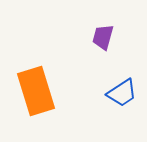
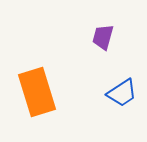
orange rectangle: moved 1 px right, 1 px down
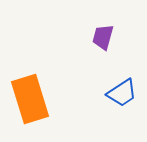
orange rectangle: moved 7 px left, 7 px down
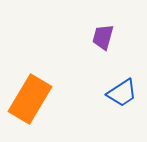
orange rectangle: rotated 48 degrees clockwise
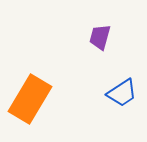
purple trapezoid: moved 3 px left
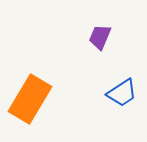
purple trapezoid: rotated 8 degrees clockwise
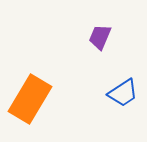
blue trapezoid: moved 1 px right
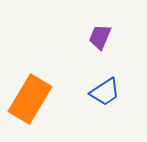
blue trapezoid: moved 18 px left, 1 px up
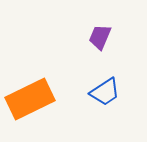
orange rectangle: rotated 33 degrees clockwise
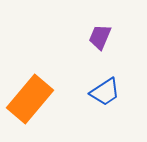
orange rectangle: rotated 24 degrees counterclockwise
